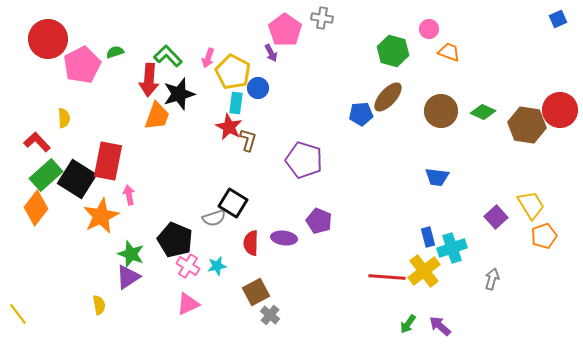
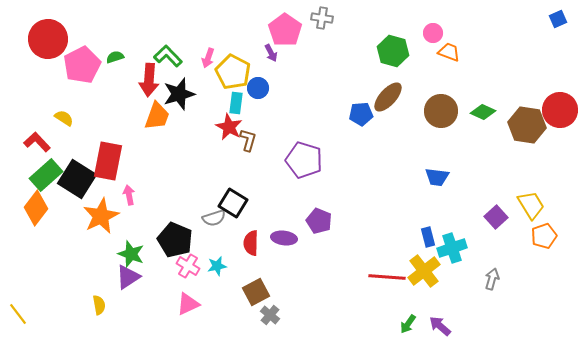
pink circle at (429, 29): moved 4 px right, 4 px down
green semicircle at (115, 52): moved 5 px down
yellow semicircle at (64, 118): rotated 54 degrees counterclockwise
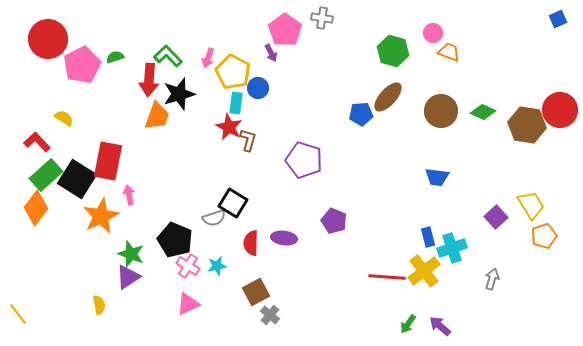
purple pentagon at (319, 221): moved 15 px right
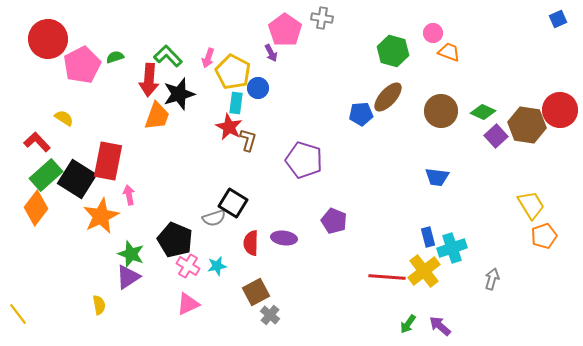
purple square at (496, 217): moved 81 px up
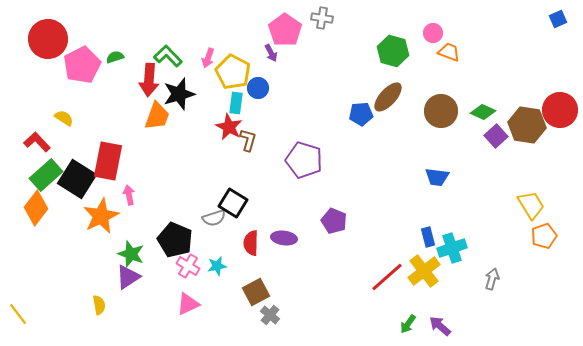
red line at (387, 277): rotated 45 degrees counterclockwise
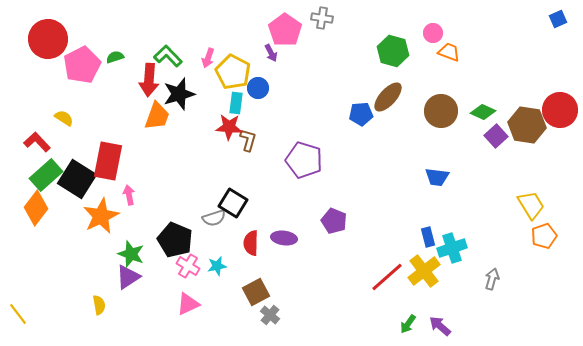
red star at (229, 127): rotated 24 degrees counterclockwise
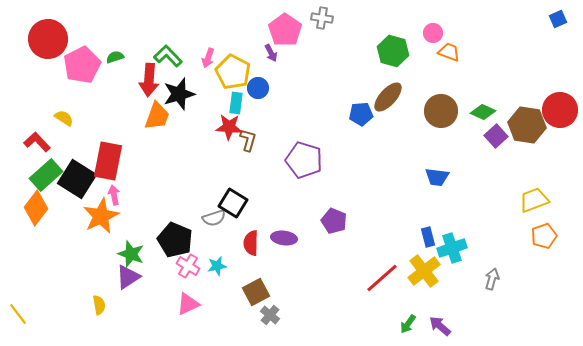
pink arrow at (129, 195): moved 15 px left
yellow trapezoid at (531, 205): moved 3 px right, 5 px up; rotated 80 degrees counterclockwise
red line at (387, 277): moved 5 px left, 1 px down
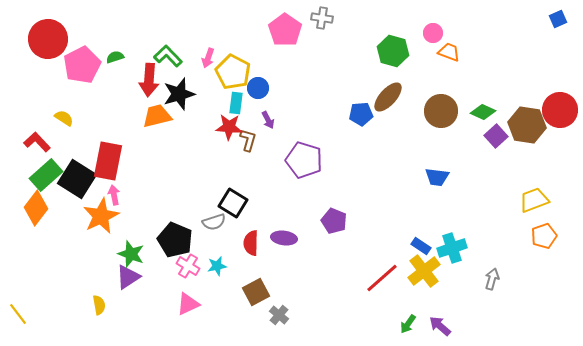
purple arrow at (271, 53): moved 3 px left, 67 px down
orange trapezoid at (157, 116): rotated 124 degrees counterclockwise
gray semicircle at (214, 218): moved 4 px down
blue rectangle at (428, 237): moved 7 px left, 9 px down; rotated 42 degrees counterclockwise
gray cross at (270, 315): moved 9 px right
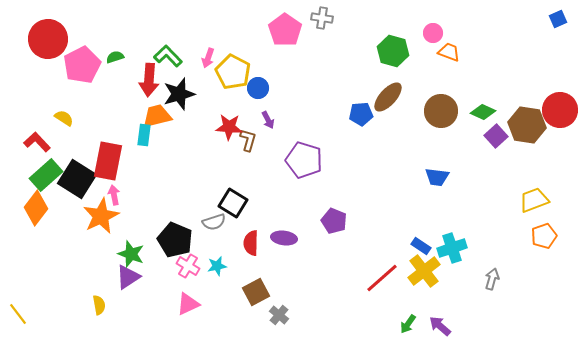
cyan rectangle at (236, 103): moved 92 px left, 32 px down
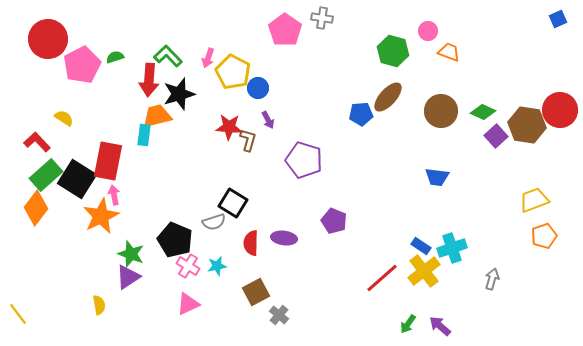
pink circle at (433, 33): moved 5 px left, 2 px up
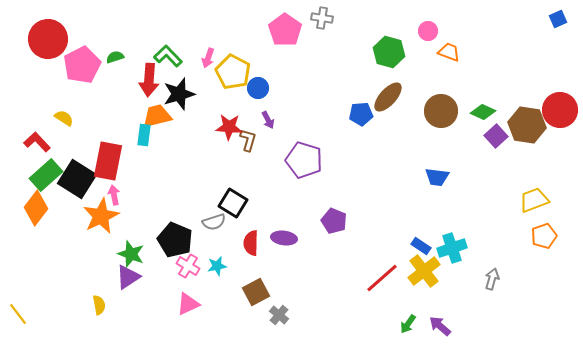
green hexagon at (393, 51): moved 4 px left, 1 px down
